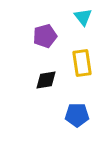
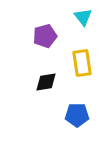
black diamond: moved 2 px down
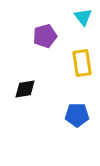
black diamond: moved 21 px left, 7 px down
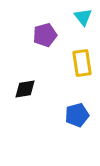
purple pentagon: moved 1 px up
blue pentagon: rotated 15 degrees counterclockwise
